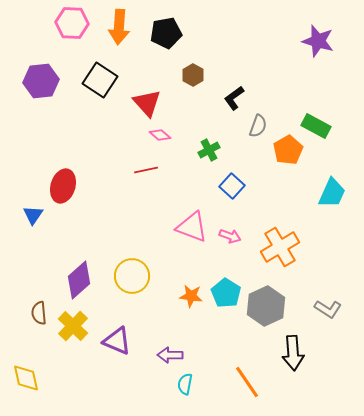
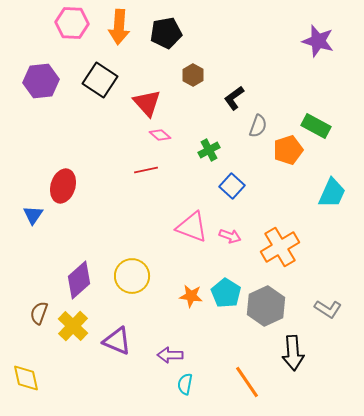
orange pentagon: rotated 12 degrees clockwise
brown semicircle: rotated 25 degrees clockwise
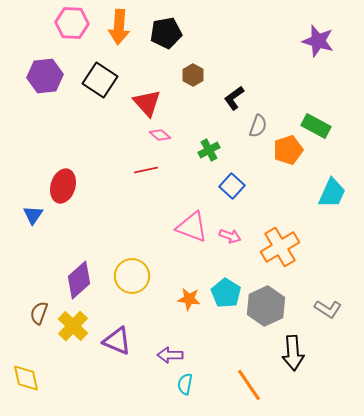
purple hexagon: moved 4 px right, 5 px up
orange star: moved 2 px left, 3 px down
orange line: moved 2 px right, 3 px down
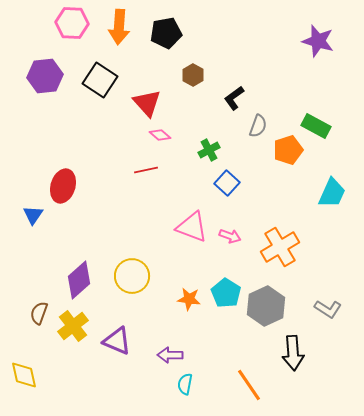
blue square: moved 5 px left, 3 px up
yellow cross: rotated 8 degrees clockwise
yellow diamond: moved 2 px left, 3 px up
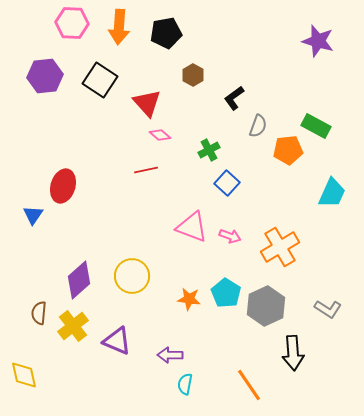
orange pentagon: rotated 12 degrees clockwise
brown semicircle: rotated 15 degrees counterclockwise
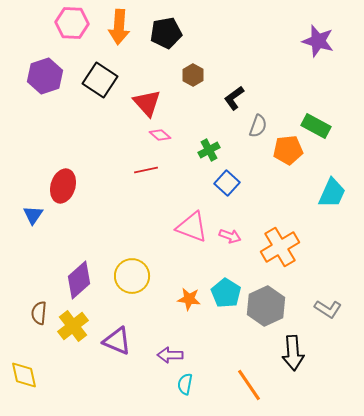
purple hexagon: rotated 12 degrees counterclockwise
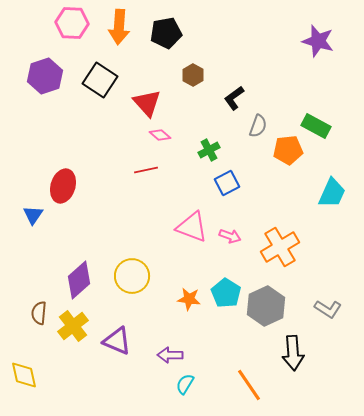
blue square: rotated 20 degrees clockwise
cyan semicircle: rotated 20 degrees clockwise
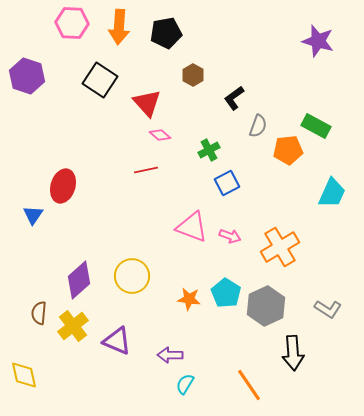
purple hexagon: moved 18 px left; rotated 24 degrees counterclockwise
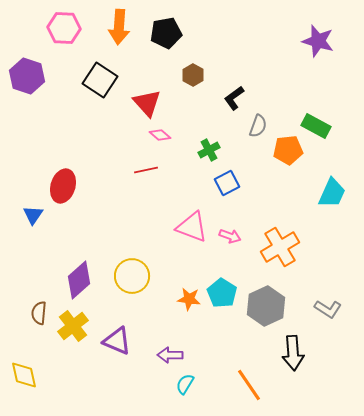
pink hexagon: moved 8 px left, 5 px down
cyan pentagon: moved 4 px left
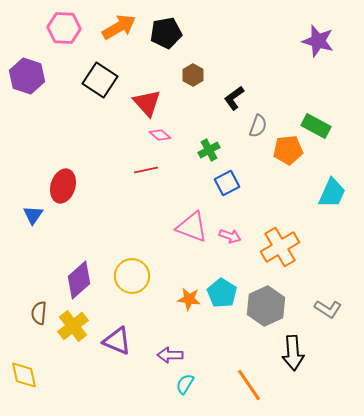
orange arrow: rotated 124 degrees counterclockwise
